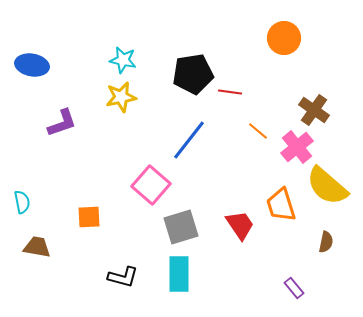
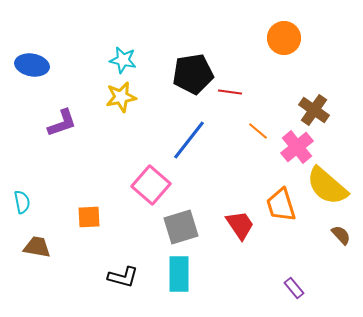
brown semicircle: moved 15 px right, 7 px up; rotated 55 degrees counterclockwise
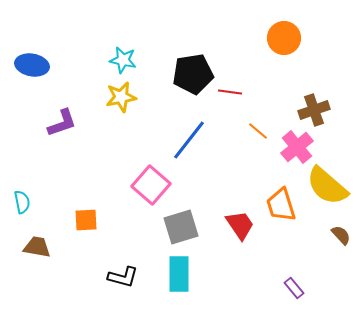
brown cross: rotated 36 degrees clockwise
orange square: moved 3 px left, 3 px down
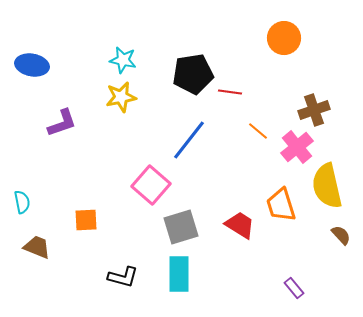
yellow semicircle: rotated 36 degrees clockwise
red trapezoid: rotated 24 degrees counterclockwise
brown trapezoid: rotated 12 degrees clockwise
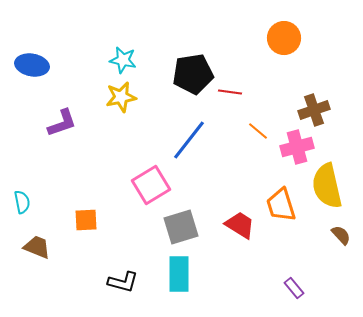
pink cross: rotated 24 degrees clockwise
pink square: rotated 18 degrees clockwise
black L-shape: moved 5 px down
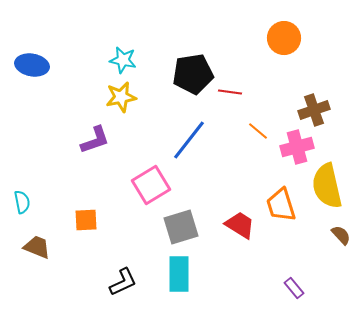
purple L-shape: moved 33 px right, 17 px down
black L-shape: rotated 40 degrees counterclockwise
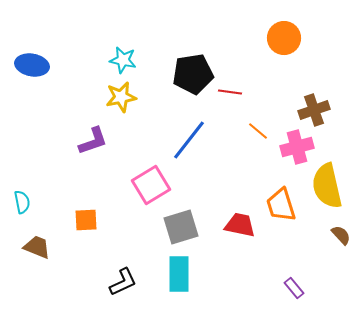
purple L-shape: moved 2 px left, 1 px down
red trapezoid: rotated 20 degrees counterclockwise
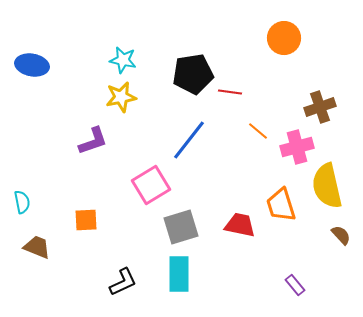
brown cross: moved 6 px right, 3 px up
purple rectangle: moved 1 px right, 3 px up
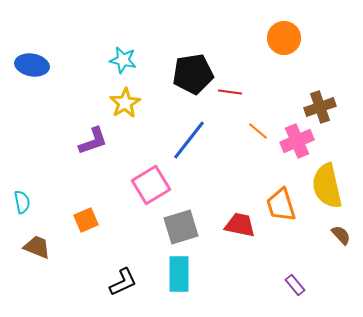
yellow star: moved 4 px right, 6 px down; rotated 20 degrees counterclockwise
pink cross: moved 6 px up; rotated 8 degrees counterclockwise
orange square: rotated 20 degrees counterclockwise
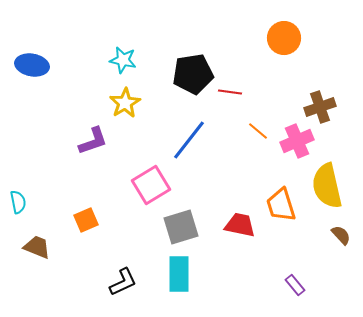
cyan semicircle: moved 4 px left
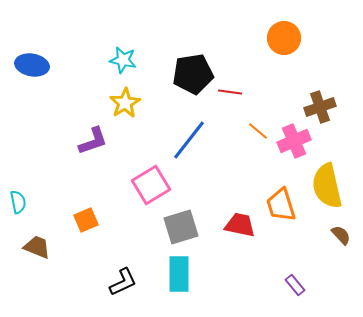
pink cross: moved 3 px left
